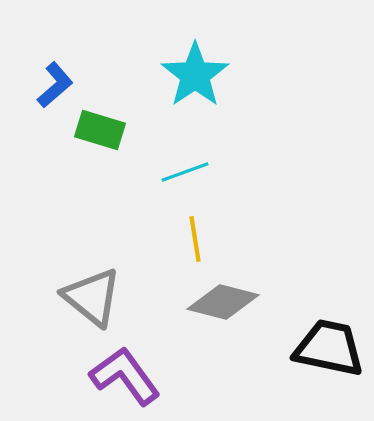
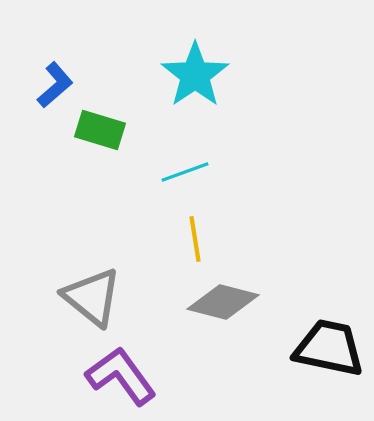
purple L-shape: moved 4 px left
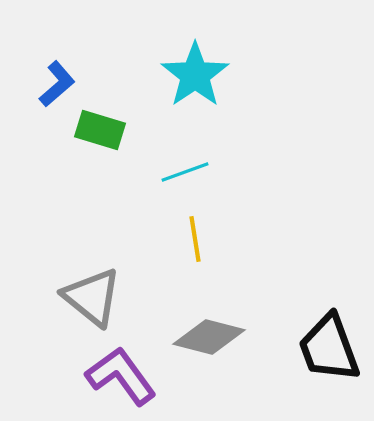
blue L-shape: moved 2 px right, 1 px up
gray diamond: moved 14 px left, 35 px down
black trapezoid: rotated 122 degrees counterclockwise
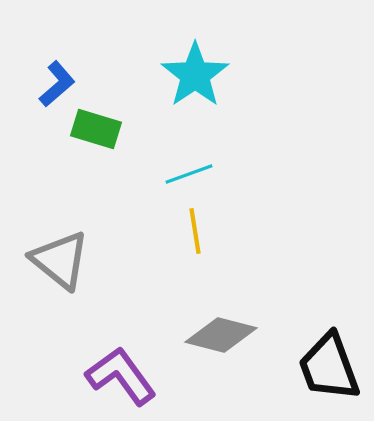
green rectangle: moved 4 px left, 1 px up
cyan line: moved 4 px right, 2 px down
yellow line: moved 8 px up
gray triangle: moved 32 px left, 37 px up
gray diamond: moved 12 px right, 2 px up
black trapezoid: moved 19 px down
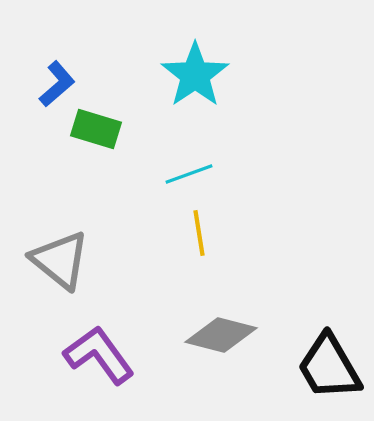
yellow line: moved 4 px right, 2 px down
black trapezoid: rotated 10 degrees counterclockwise
purple L-shape: moved 22 px left, 21 px up
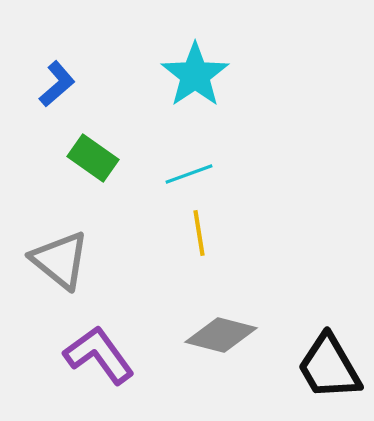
green rectangle: moved 3 px left, 29 px down; rotated 18 degrees clockwise
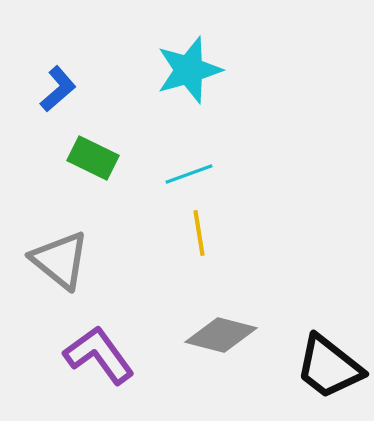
cyan star: moved 6 px left, 5 px up; rotated 18 degrees clockwise
blue L-shape: moved 1 px right, 5 px down
green rectangle: rotated 9 degrees counterclockwise
black trapezoid: rotated 22 degrees counterclockwise
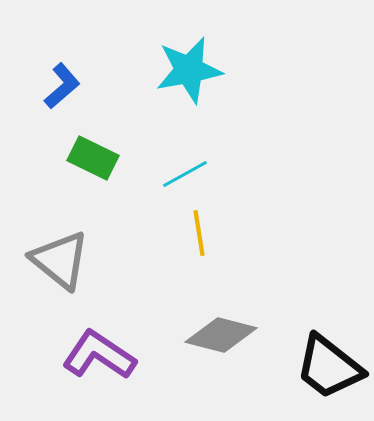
cyan star: rotated 6 degrees clockwise
blue L-shape: moved 4 px right, 3 px up
cyan line: moved 4 px left; rotated 9 degrees counterclockwise
purple L-shape: rotated 20 degrees counterclockwise
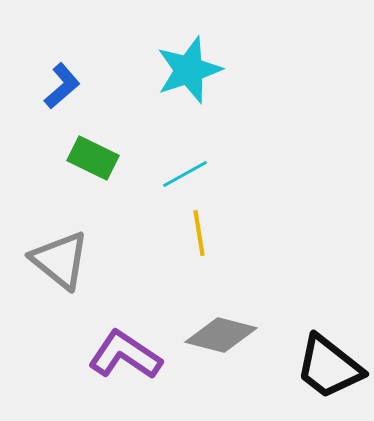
cyan star: rotated 8 degrees counterclockwise
purple L-shape: moved 26 px right
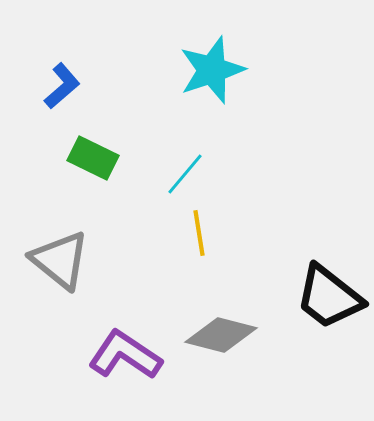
cyan star: moved 23 px right
cyan line: rotated 21 degrees counterclockwise
black trapezoid: moved 70 px up
